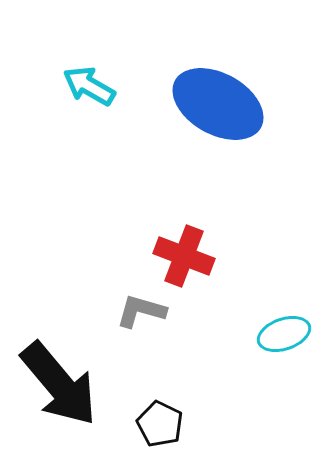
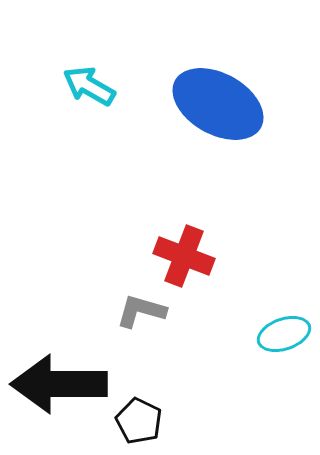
black arrow: rotated 130 degrees clockwise
black pentagon: moved 21 px left, 3 px up
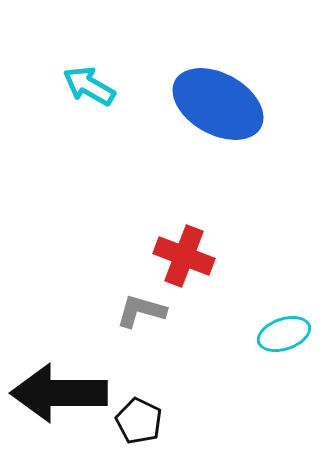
black arrow: moved 9 px down
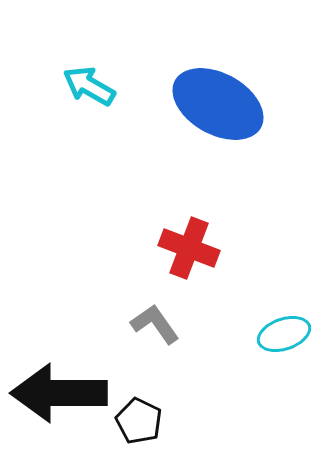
red cross: moved 5 px right, 8 px up
gray L-shape: moved 14 px right, 13 px down; rotated 39 degrees clockwise
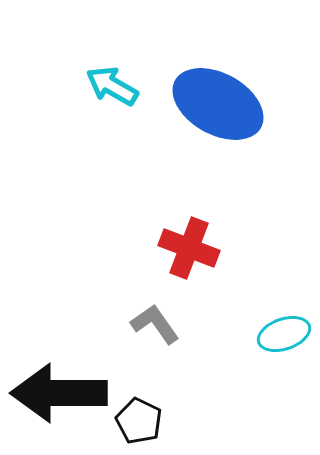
cyan arrow: moved 23 px right
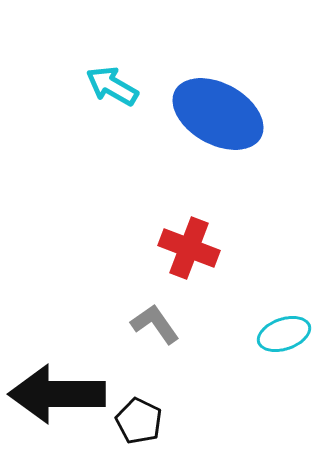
blue ellipse: moved 10 px down
black arrow: moved 2 px left, 1 px down
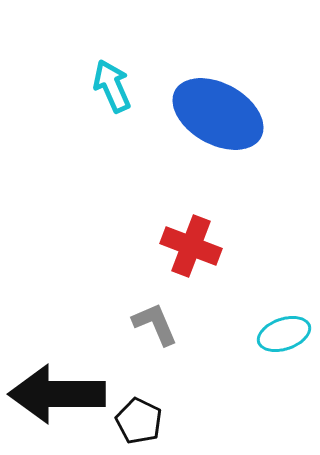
cyan arrow: rotated 36 degrees clockwise
red cross: moved 2 px right, 2 px up
gray L-shape: rotated 12 degrees clockwise
